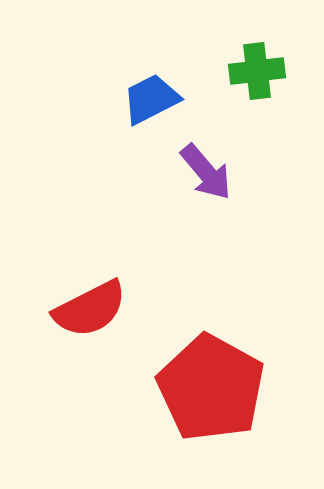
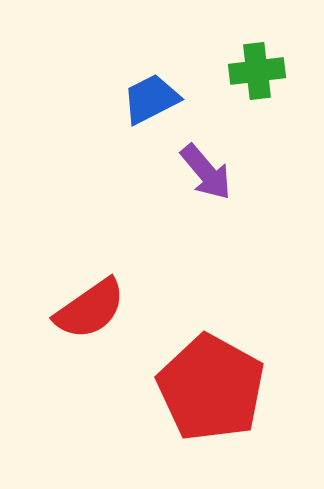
red semicircle: rotated 8 degrees counterclockwise
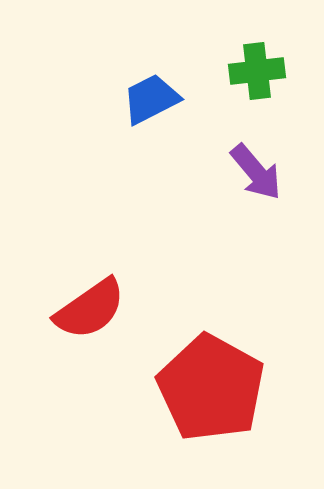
purple arrow: moved 50 px right
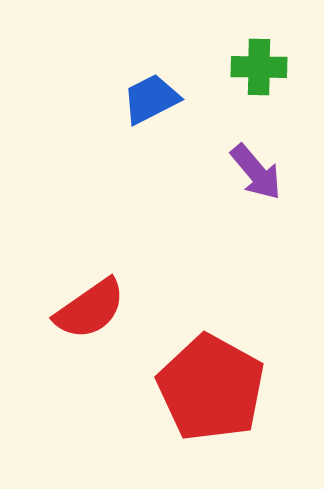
green cross: moved 2 px right, 4 px up; rotated 8 degrees clockwise
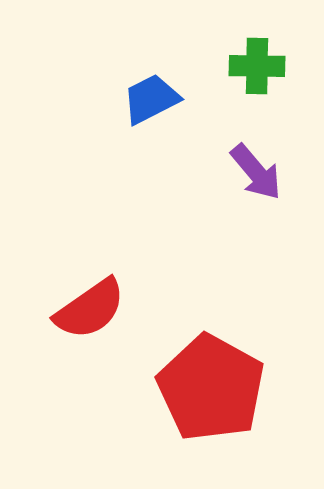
green cross: moved 2 px left, 1 px up
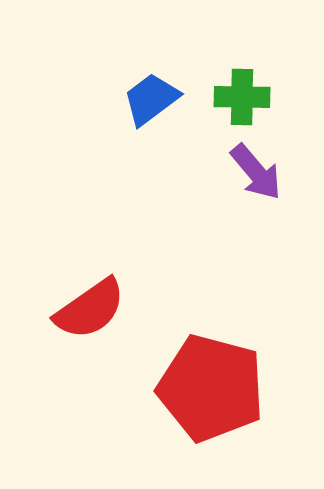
green cross: moved 15 px left, 31 px down
blue trapezoid: rotated 10 degrees counterclockwise
red pentagon: rotated 14 degrees counterclockwise
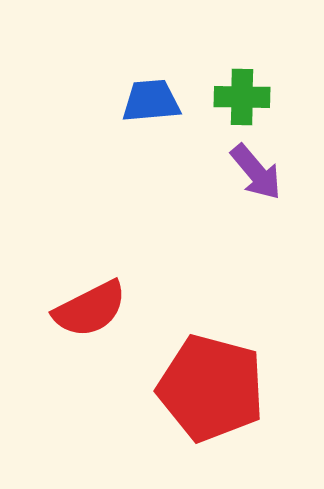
blue trapezoid: moved 2 px down; rotated 32 degrees clockwise
red semicircle: rotated 8 degrees clockwise
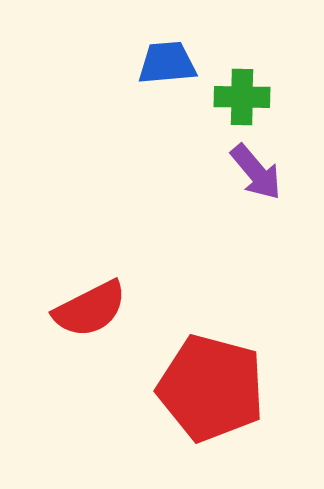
blue trapezoid: moved 16 px right, 38 px up
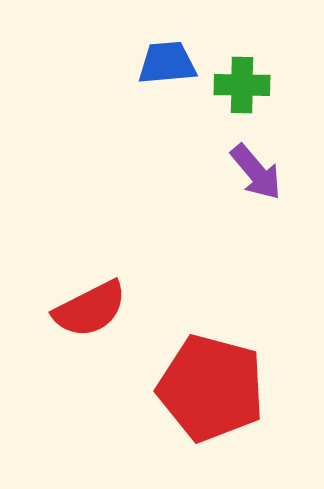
green cross: moved 12 px up
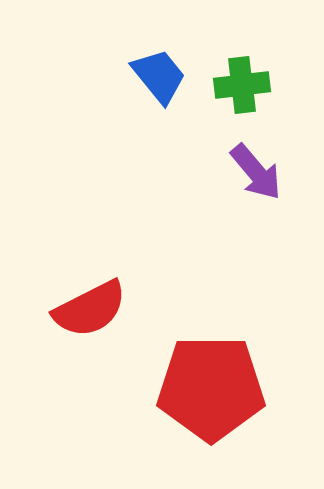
blue trapezoid: moved 8 px left, 13 px down; rotated 56 degrees clockwise
green cross: rotated 8 degrees counterclockwise
red pentagon: rotated 15 degrees counterclockwise
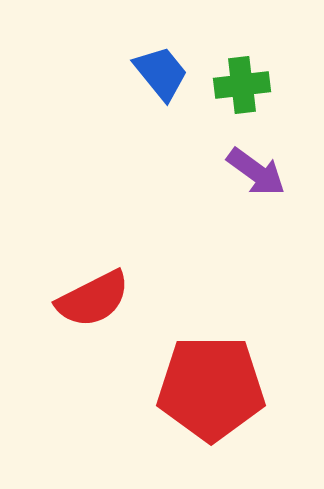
blue trapezoid: moved 2 px right, 3 px up
purple arrow: rotated 14 degrees counterclockwise
red semicircle: moved 3 px right, 10 px up
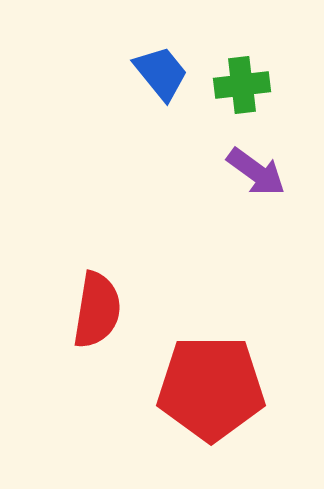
red semicircle: moved 4 px right, 11 px down; rotated 54 degrees counterclockwise
